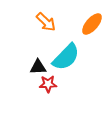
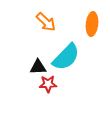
orange ellipse: rotated 35 degrees counterclockwise
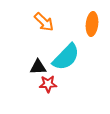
orange arrow: moved 2 px left
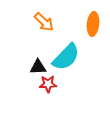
orange ellipse: moved 1 px right
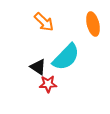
orange ellipse: rotated 20 degrees counterclockwise
black triangle: rotated 36 degrees clockwise
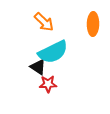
orange ellipse: rotated 15 degrees clockwise
cyan semicircle: moved 13 px left, 5 px up; rotated 20 degrees clockwise
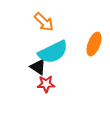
orange ellipse: moved 1 px right, 20 px down; rotated 20 degrees clockwise
red star: moved 2 px left
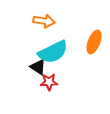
orange arrow: moved 1 px up; rotated 35 degrees counterclockwise
orange ellipse: moved 2 px up
red star: moved 3 px right, 2 px up
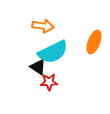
orange arrow: moved 1 px left, 5 px down
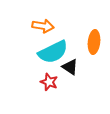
orange ellipse: rotated 15 degrees counterclockwise
black triangle: moved 32 px right
red star: rotated 24 degrees clockwise
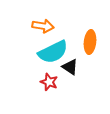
orange ellipse: moved 4 px left
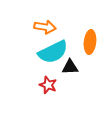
orange arrow: moved 2 px right, 1 px down
black triangle: rotated 36 degrees counterclockwise
red star: moved 1 px left, 3 px down
